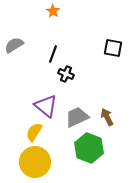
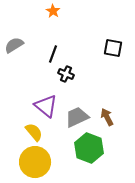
yellow semicircle: rotated 108 degrees clockwise
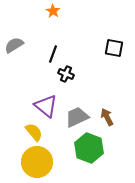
black square: moved 1 px right
yellow circle: moved 2 px right
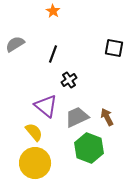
gray semicircle: moved 1 px right, 1 px up
black cross: moved 3 px right, 6 px down; rotated 35 degrees clockwise
yellow circle: moved 2 px left, 1 px down
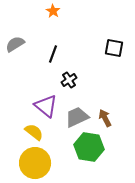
brown arrow: moved 2 px left, 1 px down
yellow semicircle: rotated 12 degrees counterclockwise
green hexagon: moved 1 px up; rotated 12 degrees counterclockwise
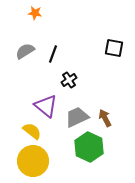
orange star: moved 18 px left, 2 px down; rotated 24 degrees counterclockwise
gray semicircle: moved 10 px right, 7 px down
yellow semicircle: moved 2 px left, 1 px up
green hexagon: rotated 16 degrees clockwise
yellow circle: moved 2 px left, 2 px up
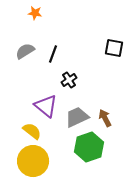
green hexagon: rotated 16 degrees clockwise
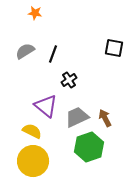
yellow semicircle: rotated 12 degrees counterclockwise
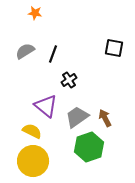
gray trapezoid: rotated 10 degrees counterclockwise
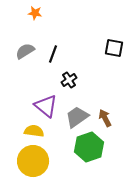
yellow semicircle: moved 2 px right; rotated 18 degrees counterclockwise
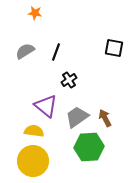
black line: moved 3 px right, 2 px up
green hexagon: rotated 16 degrees clockwise
